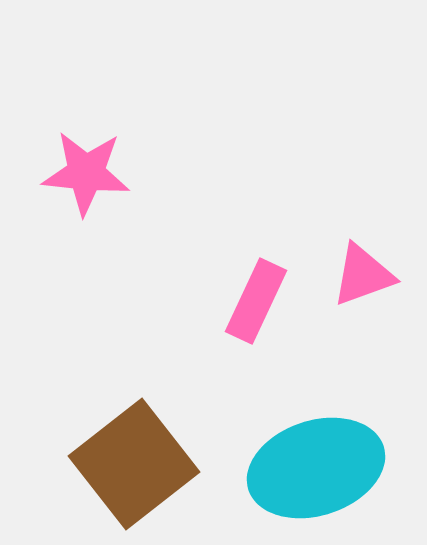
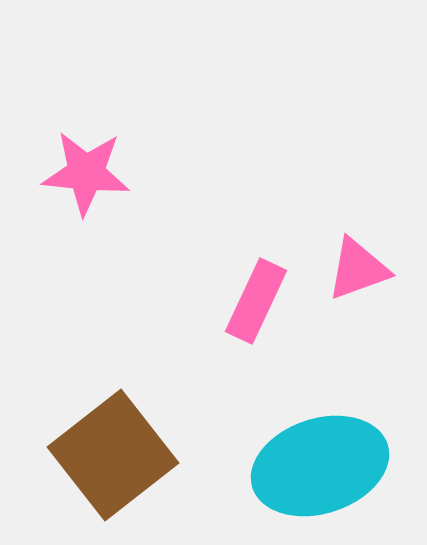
pink triangle: moved 5 px left, 6 px up
brown square: moved 21 px left, 9 px up
cyan ellipse: moved 4 px right, 2 px up
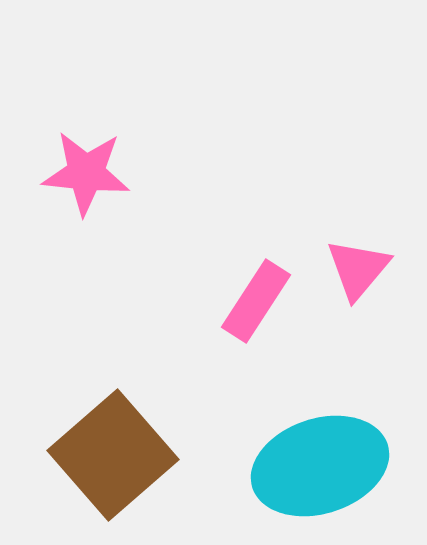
pink triangle: rotated 30 degrees counterclockwise
pink rectangle: rotated 8 degrees clockwise
brown square: rotated 3 degrees counterclockwise
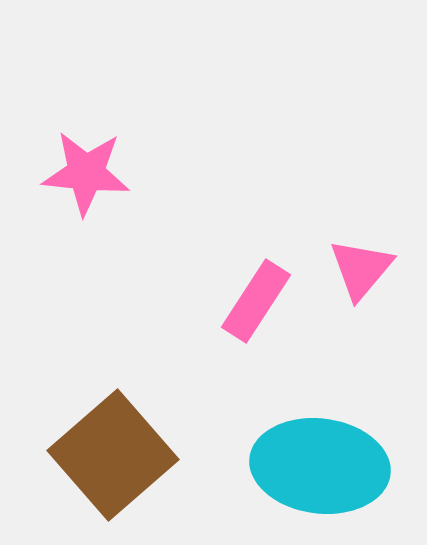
pink triangle: moved 3 px right
cyan ellipse: rotated 25 degrees clockwise
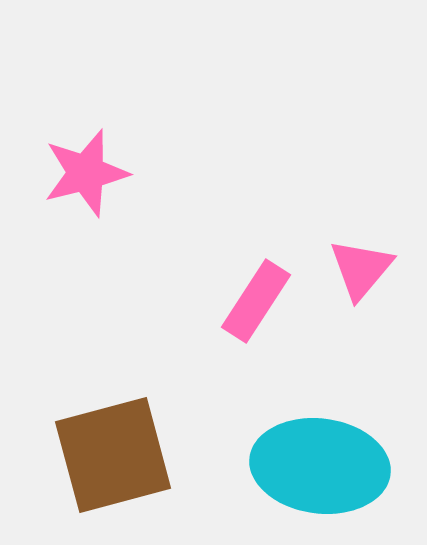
pink star: rotated 20 degrees counterclockwise
brown square: rotated 26 degrees clockwise
